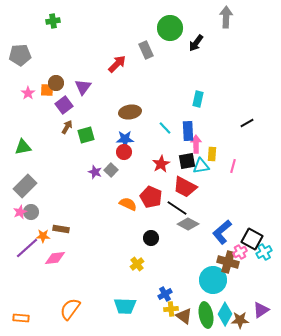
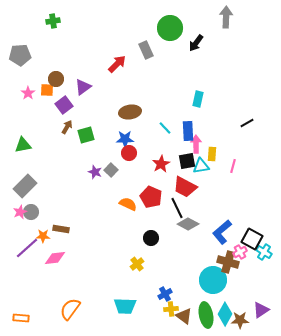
brown circle at (56, 83): moved 4 px up
purple triangle at (83, 87): rotated 18 degrees clockwise
green triangle at (23, 147): moved 2 px up
red circle at (124, 152): moved 5 px right, 1 px down
black line at (177, 208): rotated 30 degrees clockwise
cyan cross at (264, 252): rotated 28 degrees counterclockwise
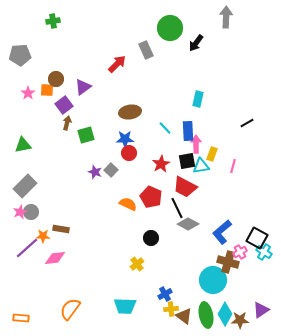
brown arrow at (67, 127): moved 4 px up; rotated 16 degrees counterclockwise
yellow rectangle at (212, 154): rotated 16 degrees clockwise
black square at (252, 239): moved 5 px right, 1 px up
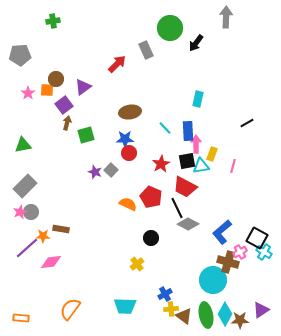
pink diamond at (55, 258): moved 4 px left, 4 px down
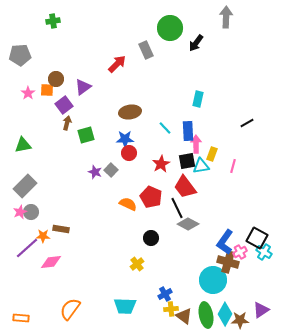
red trapezoid at (185, 187): rotated 25 degrees clockwise
blue L-shape at (222, 232): moved 3 px right, 10 px down; rotated 15 degrees counterclockwise
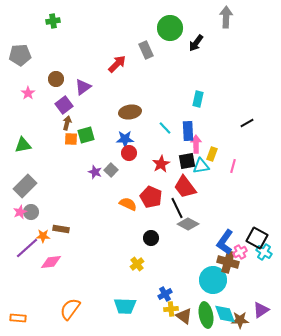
orange square at (47, 90): moved 24 px right, 49 px down
cyan diamond at (225, 314): rotated 50 degrees counterclockwise
orange rectangle at (21, 318): moved 3 px left
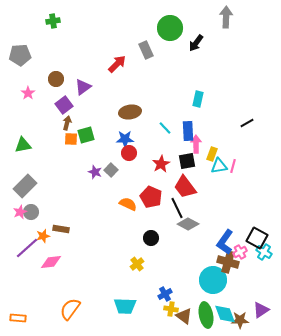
cyan triangle at (201, 166): moved 18 px right
orange star at (43, 236): rotated 16 degrees counterclockwise
yellow cross at (171, 309): rotated 16 degrees clockwise
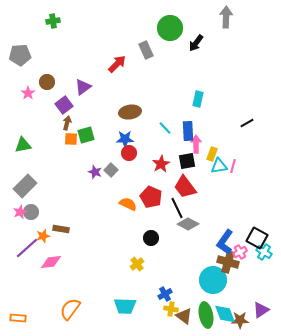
brown circle at (56, 79): moved 9 px left, 3 px down
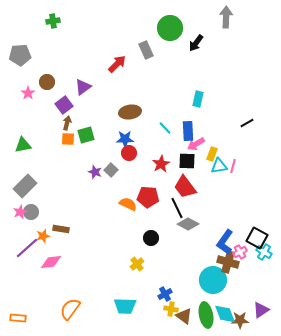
orange square at (71, 139): moved 3 px left
pink arrow at (196, 144): rotated 120 degrees counterclockwise
black square at (187, 161): rotated 12 degrees clockwise
red pentagon at (151, 197): moved 3 px left; rotated 20 degrees counterclockwise
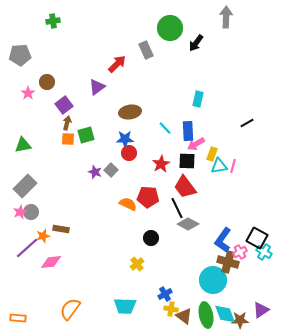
purple triangle at (83, 87): moved 14 px right
blue L-shape at (225, 242): moved 2 px left, 2 px up
